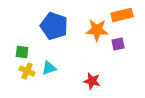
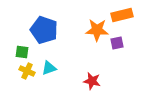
blue pentagon: moved 10 px left, 4 px down
purple square: moved 1 px left, 1 px up
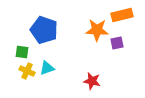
cyan triangle: moved 2 px left
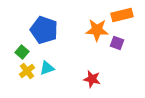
purple square: rotated 32 degrees clockwise
green square: rotated 32 degrees clockwise
yellow cross: rotated 28 degrees clockwise
red star: moved 2 px up
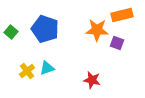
blue pentagon: moved 1 px right, 1 px up
green square: moved 11 px left, 20 px up
red star: moved 1 px down
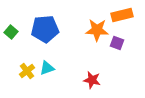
blue pentagon: rotated 24 degrees counterclockwise
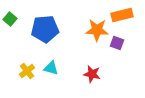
green square: moved 1 px left, 13 px up
cyan triangle: moved 4 px right; rotated 35 degrees clockwise
red star: moved 6 px up
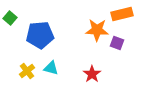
orange rectangle: moved 1 px up
green square: moved 1 px up
blue pentagon: moved 5 px left, 6 px down
red star: rotated 24 degrees clockwise
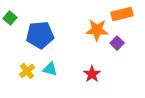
purple square: rotated 24 degrees clockwise
cyan triangle: moved 1 px left, 1 px down
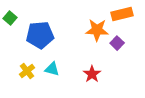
cyan triangle: moved 2 px right
